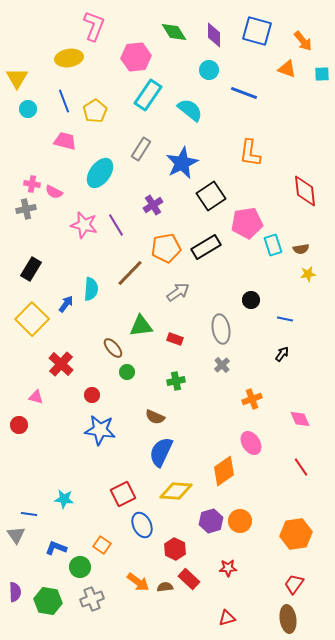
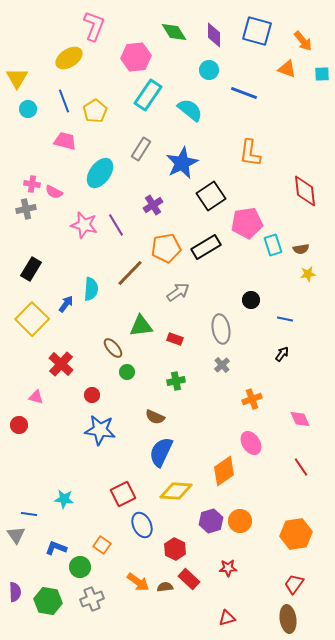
yellow ellipse at (69, 58): rotated 24 degrees counterclockwise
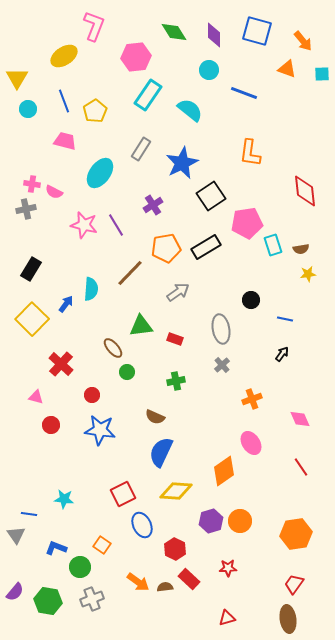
yellow ellipse at (69, 58): moved 5 px left, 2 px up
red circle at (19, 425): moved 32 px right
purple semicircle at (15, 592): rotated 42 degrees clockwise
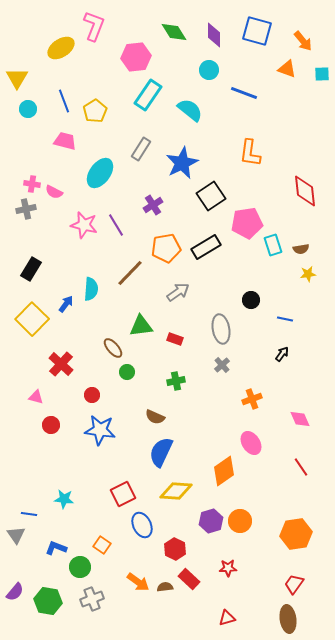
yellow ellipse at (64, 56): moved 3 px left, 8 px up
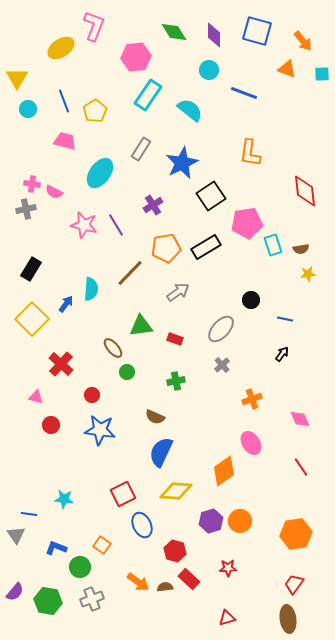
gray ellipse at (221, 329): rotated 52 degrees clockwise
red hexagon at (175, 549): moved 2 px down; rotated 10 degrees counterclockwise
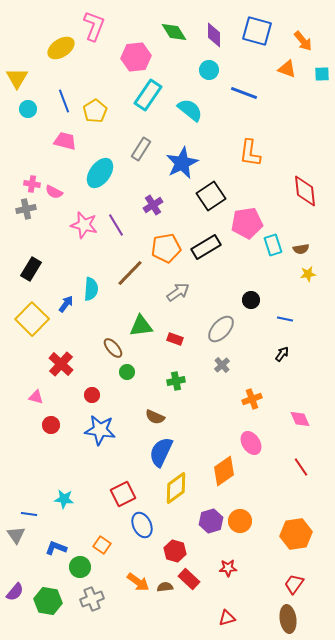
yellow diamond at (176, 491): moved 3 px up; rotated 40 degrees counterclockwise
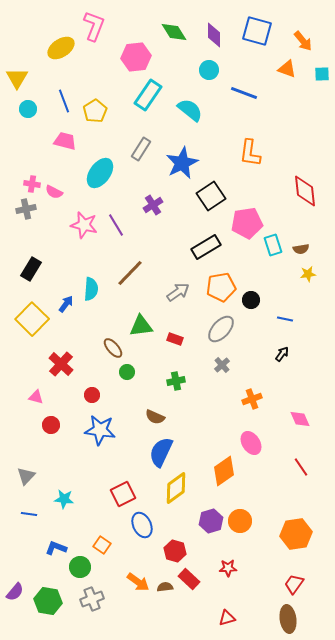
orange pentagon at (166, 248): moved 55 px right, 39 px down
gray triangle at (16, 535): moved 10 px right, 59 px up; rotated 18 degrees clockwise
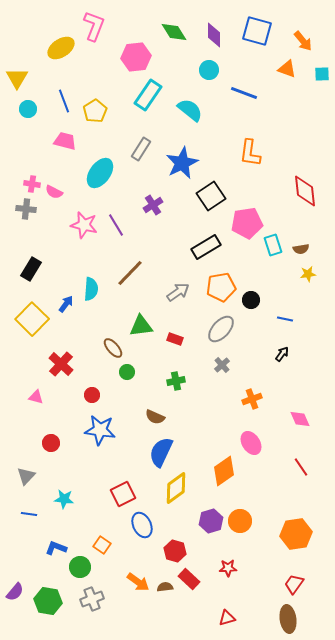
gray cross at (26, 209): rotated 18 degrees clockwise
red circle at (51, 425): moved 18 px down
